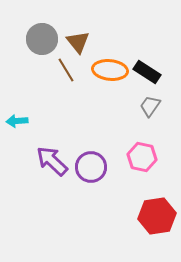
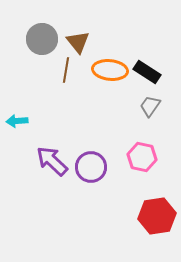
brown line: rotated 40 degrees clockwise
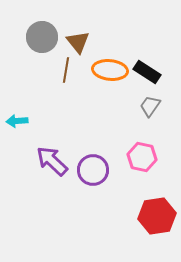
gray circle: moved 2 px up
purple circle: moved 2 px right, 3 px down
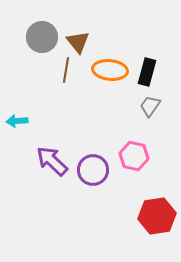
black rectangle: rotated 72 degrees clockwise
pink hexagon: moved 8 px left, 1 px up
